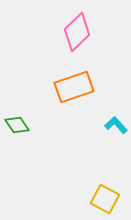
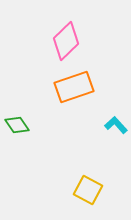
pink diamond: moved 11 px left, 9 px down
yellow square: moved 17 px left, 9 px up
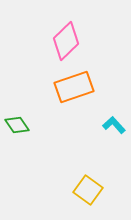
cyan L-shape: moved 2 px left
yellow square: rotated 8 degrees clockwise
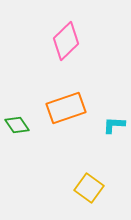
orange rectangle: moved 8 px left, 21 px down
cyan L-shape: rotated 45 degrees counterclockwise
yellow square: moved 1 px right, 2 px up
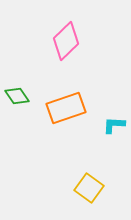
green diamond: moved 29 px up
